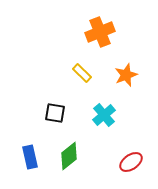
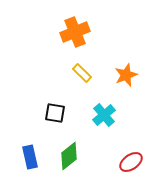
orange cross: moved 25 px left
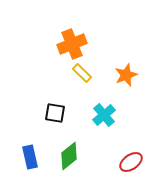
orange cross: moved 3 px left, 12 px down
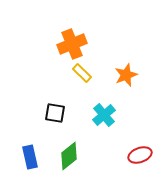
red ellipse: moved 9 px right, 7 px up; rotated 15 degrees clockwise
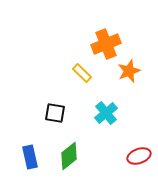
orange cross: moved 34 px right
orange star: moved 3 px right, 4 px up
cyan cross: moved 2 px right, 2 px up
red ellipse: moved 1 px left, 1 px down
